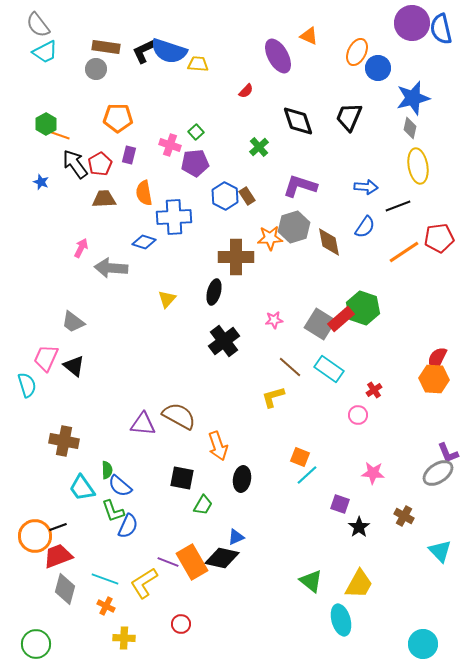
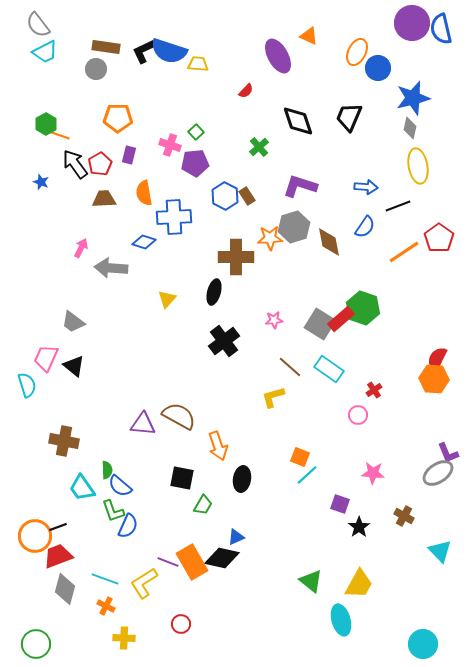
red pentagon at (439, 238): rotated 28 degrees counterclockwise
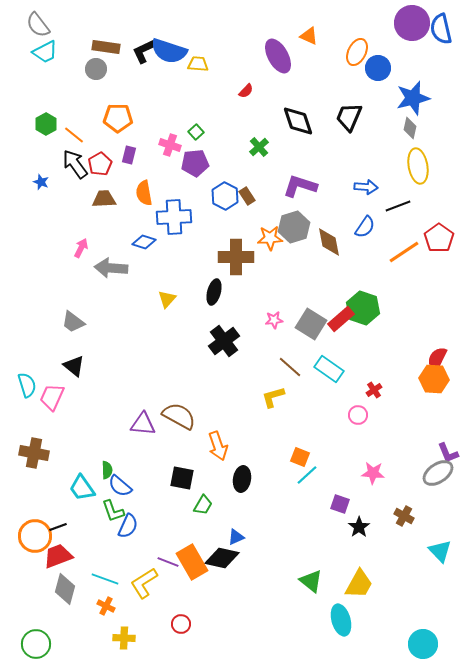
orange line at (59, 135): moved 15 px right; rotated 20 degrees clockwise
gray square at (320, 324): moved 9 px left
pink trapezoid at (46, 358): moved 6 px right, 39 px down
brown cross at (64, 441): moved 30 px left, 12 px down
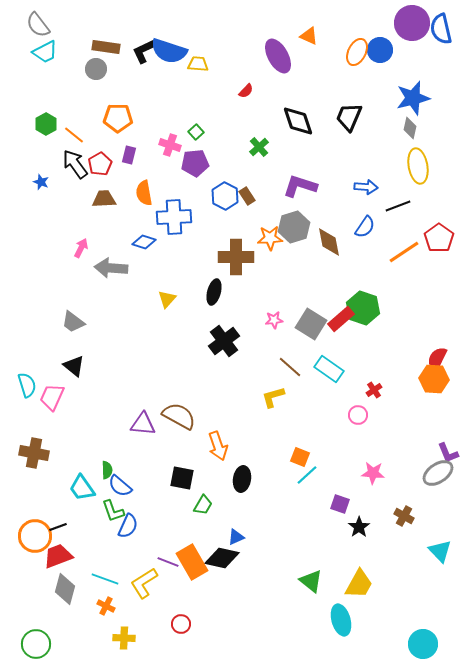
blue circle at (378, 68): moved 2 px right, 18 px up
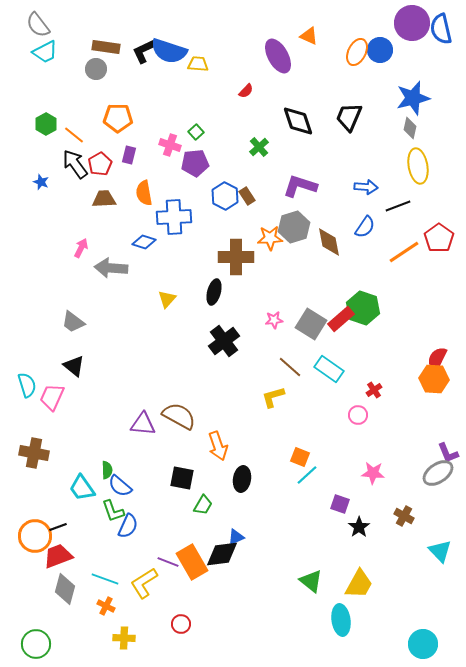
black diamond at (222, 558): moved 4 px up; rotated 20 degrees counterclockwise
cyan ellipse at (341, 620): rotated 8 degrees clockwise
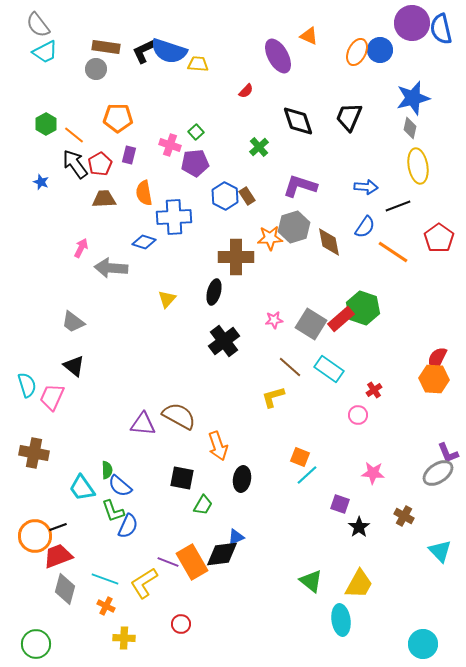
orange line at (404, 252): moved 11 px left; rotated 68 degrees clockwise
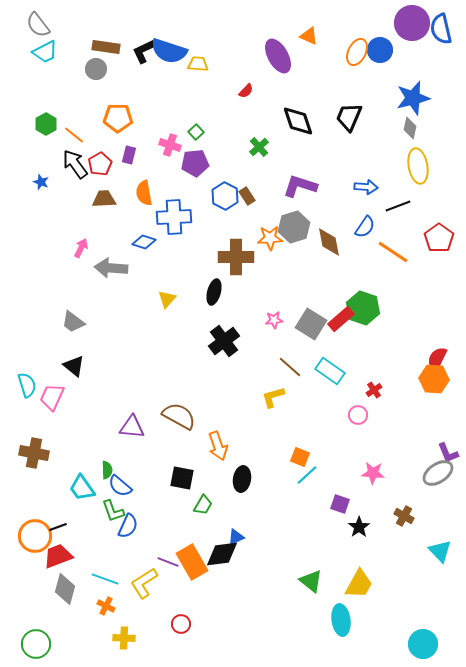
cyan rectangle at (329, 369): moved 1 px right, 2 px down
purple triangle at (143, 424): moved 11 px left, 3 px down
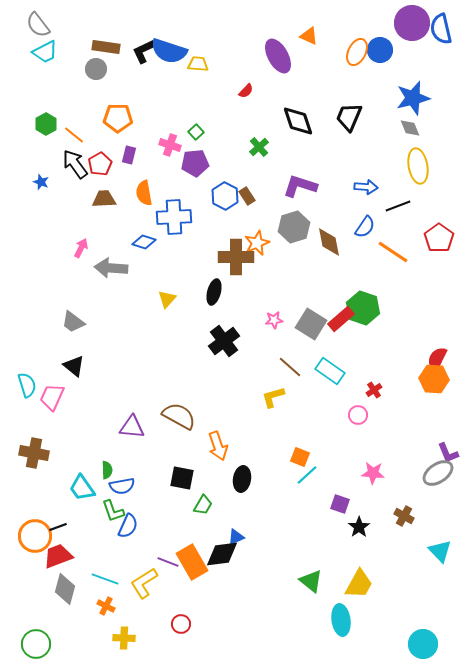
gray diamond at (410, 128): rotated 35 degrees counterclockwise
orange star at (270, 238): moved 13 px left, 5 px down; rotated 20 degrees counterclockwise
blue semicircle at (120, 486): moved 2 px right; rotated 50 degrees counterclockwise
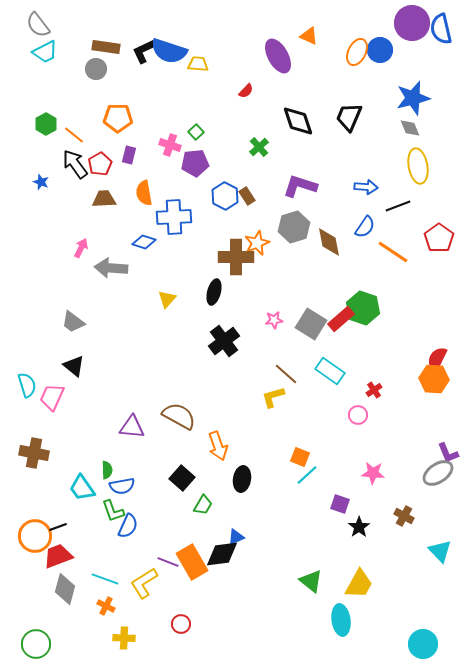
brown line at (290, 367): moved 4 px left, 7 px down
black square at (182, 478): rotated 30 degrees clockwise
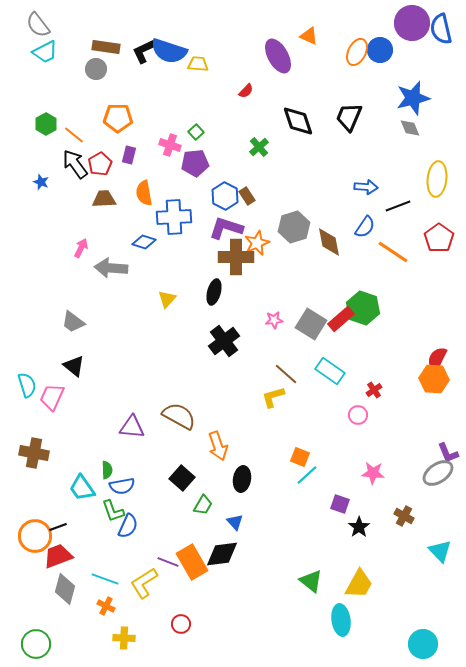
yellow ellipse at (418, 166): moved 19 px right, 13 px down; rotated 16 degrees clockwise
purple L-shape at (300, 186): moved 74 px left, 42 px down
blue triangle at (236, 537): moved 1 px left, 15 px up; rotated 48 degrees counterclockwise
